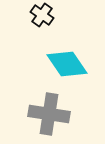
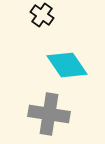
cyan diamond: moved 1 px down
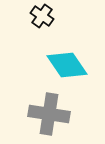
black cross: moved 1 px down
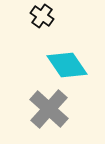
gray cross: moved 5 px up; rotated 33 degrees clockwise
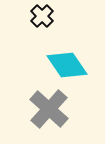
black cross: rotated 10 degrees clockwise
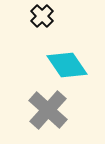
gray cross: moved 1 px left, 1 px down
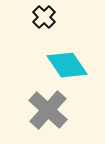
black cross: moved 2 px right, 1 px down
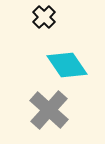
gray cross: moved 1 px right
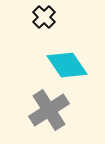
gray cross: rotated 15 degrees clockwise
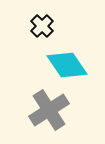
black cross: moved 2 px left, 9 px down
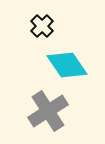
gray cross: moved 1 px left, 1 px down
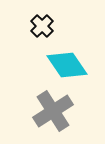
gray cross: moved 5 px right
